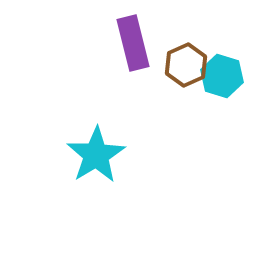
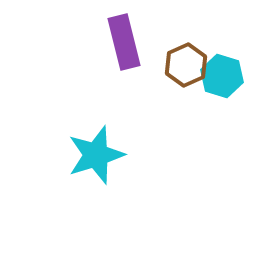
purple rectangle: moved 9 px left, 1 px up
cyan star: rotated 14 degrees clockwise
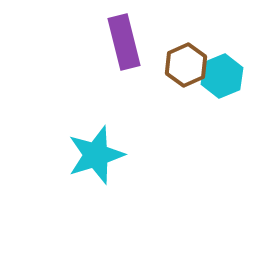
cyan hexagon: rotated 21 degrees clockwise
